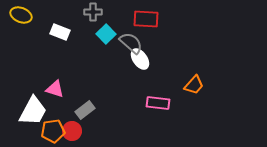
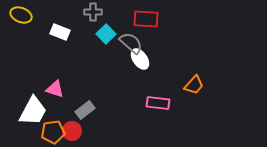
orange pentagon: moved 1 px down
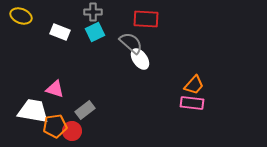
yellow ellipse: moved 1 px down
cyan square: moved 11 px left, 2 px up; rotated 18 degrees clockwise
pink rectangle: moved 34 px right
white trapezoid: rotated 108 degrees counterclockwise
orange pentagon: moved 2 px right, 6 px up
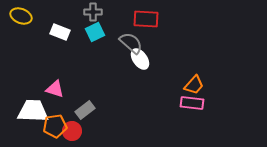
white trapezoid: rotated 8 degrees counterclockwise
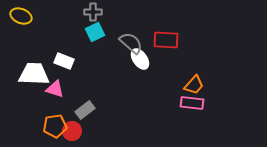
red rectangle: moved 20 px right, 21 px down
white rectangle: moved 4 px right, 29 px down
white trapezoid: moved 1 px right, 37 px up
